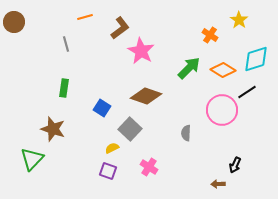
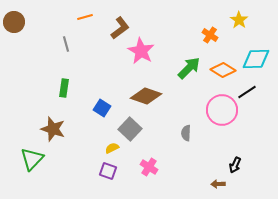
cyan diamond: rotated 16 degrees clockwise
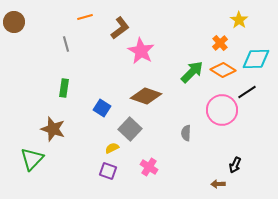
orange cross: moved 10 px right, 8 px down; rotated 14 degrees clockwise
green arrow: moved 3 px right, 4 px down
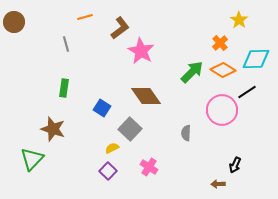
brown diamond: rotated 36 degrees clockwise
purple square: rotated 24 degrees clockwise
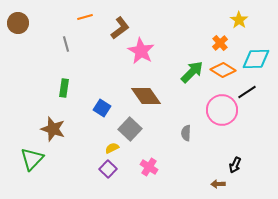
brown circle: moved 4 px right, 1 px down
purple square: moved 2 px up
